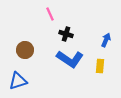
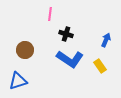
pink line: rotated 32 degrees clockwise
yellow rectangle: rotated 40 degrees counterclockwise
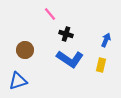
pink line: rotated 48 degrees counterclockwise
yellow rectangle: moved 1 px right, 1 px up; rotated 48 degrees clockwise
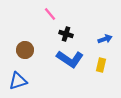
blue arrow: moved 1 px left, 1 px up; rotated 48 degrees clockwise
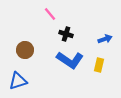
blue L-shape: moved 1 px down
yellow rectangle: moved 2 px left
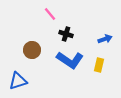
brown circle: moved 7 px right
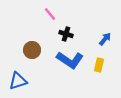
blue arrow: rotated 32 degrees counterclockwise
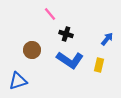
blue arrow: moved 2 px right
